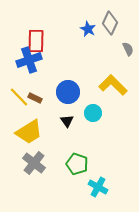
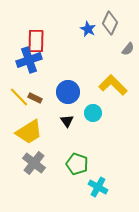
gray semicircle: rotated 64 degrees clockwise
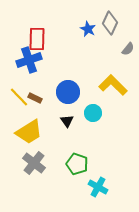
red rectangle: moved 1 px right, 2 px up
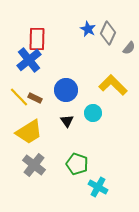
gray diamond: moved 2 px left, 10 px down
gray semicircle: moved 1 px right, 1 px up
blue cross: rotated 20 degrees counterclockwise
blue circle: moved 2 px left, 2 px up
gray cross: moved 2 px down
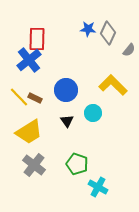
blue star: rotated 21 degrees counterclockwise
gray semicircle: moved 2 px down
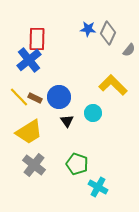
blue circle: moved 7 px left, 7 px down
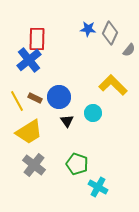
gray diamond: moved 2 px right
yellow line: moved 2 px left, 4 px down; rotated 15 degrees clockwise
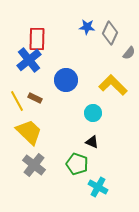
blue star: moved 1 px left, 2 px up
gray semicircle: moved 3 px down
blue circle: moved 7 px right, 17 px up
black triangle: moved 25 px right, 21 px down; rotated 32 degrees counterclockwise
yellow trapezoid: rotated 104 degrees counterclockwise
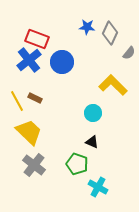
red rectangle: rotated 70 degrees counterclockwise
blue circle: moved 4 px left, 18 px up
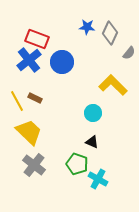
cyan cross: moved 8 px up
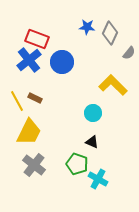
yellow trapezoid: rotated 72 degrees clockwise
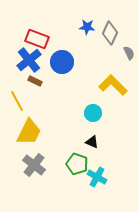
gray semicircle: rotated 64 degrees counterclockwise
brown rectangle: moved 17 px up
cyan cross: moved 1 px left, 2 px up
